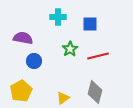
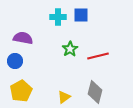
blue square: moved 9 px left, 9 px up
blue circle: moved 19 px left
yellow triangle: moved 1 px right, 1 px up
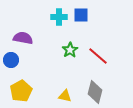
cyan cross: moved 1 px right
green star: moved 1 px down
red line: rotated 55 degrees clockwise
blue circle: moved 4 px left, 1 px up
yellow triangle: moved 1 px right, 1 px up; rotated 48 degrees clockwise
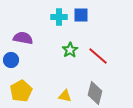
gray diamond: moved 1 px down
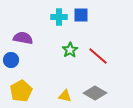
gray diamond: rotated 75 degrees counterclockwise
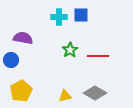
red line: rotated 40 degrees counterclockwise
yellow triangle: rotated 24 degrees counterclockwise
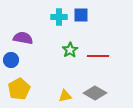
yellow pentagon: moved 2 px left, 2 px up
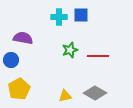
green star: rotated 14 degrees clockwise
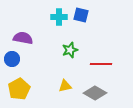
blue square: rotated 14 degrees clockwise
red line: moved 3 px right, 8 px down
blue circle: moved 1 px right, 1 px up
yellow triangle: moved 10 px up
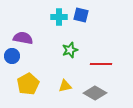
blue circle: moved 3 px up
yellow pentagon: moved 9 px right, 5 px up
